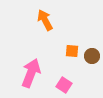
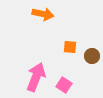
orange arrow: moved 2 px left, 6 px up; rotated 130 degrees clockwise
orange square: moved 2 px left, 4 px up
pink arrow: moved 5 px right, 4 px down
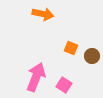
orange square: moved 1 px right, 1 px down; rotated 16 degrees clockwise
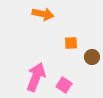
orange square: moved 5 px up; rotated 24 degrees counterclockwise
brown circle: moved 1 px down
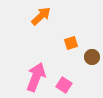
orange arrow: moved 2 px left, 2 px down; rotated 55 degrees counterclockwise
orange square: rotated 16 degrees counterclockwise
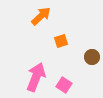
orange square: moved 10 px left, 2 px up
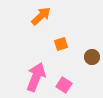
orange square: moved 3 px down
